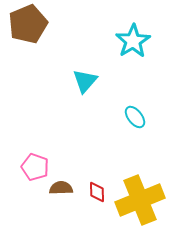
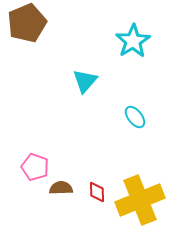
brown pentagon: moved 1 px left, 1 px up
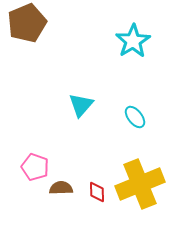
cyan triangle: moved 4 px left, 24 px down
yellow cross: moved 16 px up
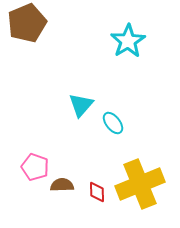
cyan star: moved 5 px left
cyan ellipse: moved 22 px left, 6 px down
brown semicircle: moved 1 px right, 3 px up
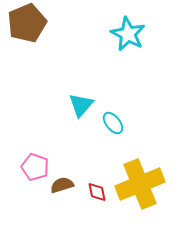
cyan star: moved 7 px up; rotated 12 degrees counterclockwise
brown semicircle: rotated 15 degrees counterclockwise
red diamond: rotated 10 degrees counterclockwise
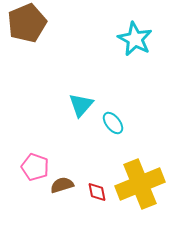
cyan star: moved 7 px right, 5 px down
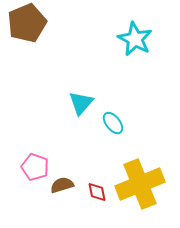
cyan triangle: moved 2 px up
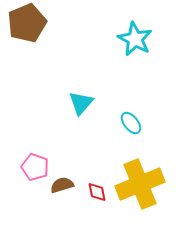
cyan ellipse: moved 18 px right
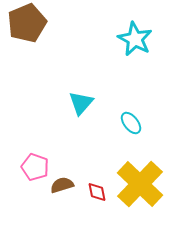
yellow cross: rotated 24 degrees counterclockwise
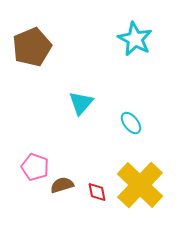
brown pentagon: moved 5 px right, 24 px down
yellow cross: moved 1 px down
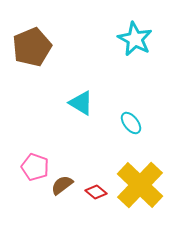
cyan triangle: rotated 40 degrees counterclockwise
brown semicircle: rotated 20 degrees counterclockwise
red diamond: moved 1 px left; rotated 40 degrees counterclockwise
